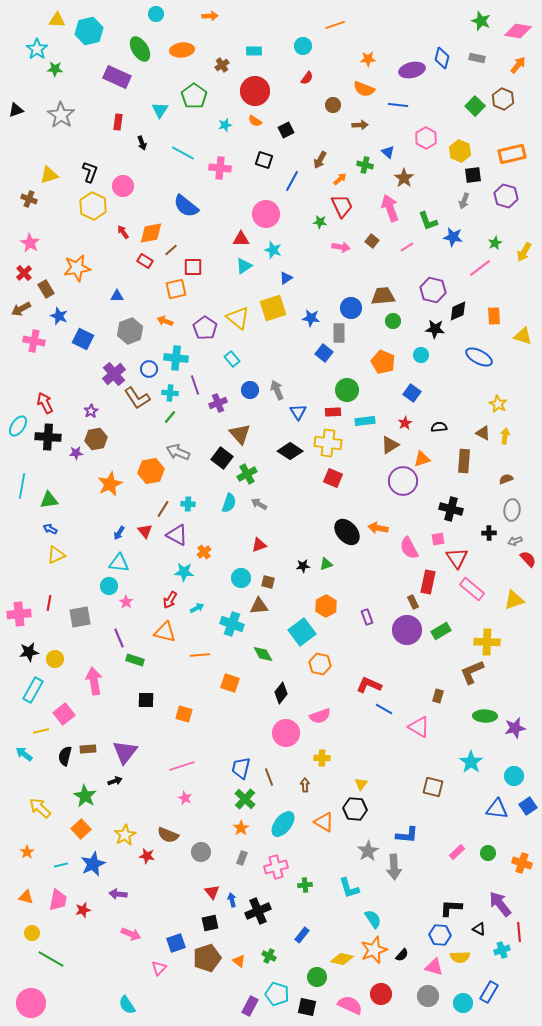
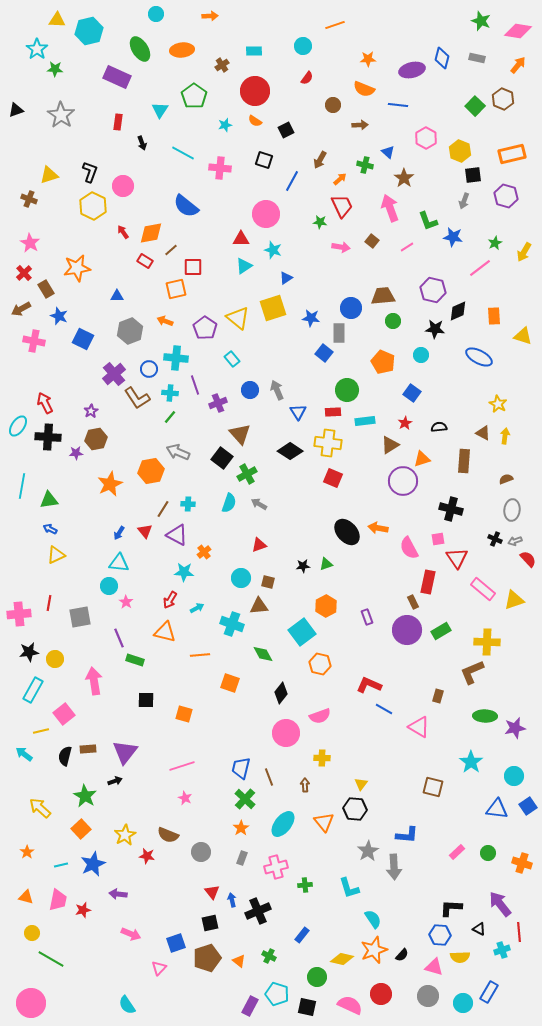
black cross at (489, 533): moved 6 px right, 6 px down; rotated 24 degrees clockwise
pink rectangle at (472, 589): moved 11 px right
orange triangle at (324, 822): rotated 20 degrees clockwise
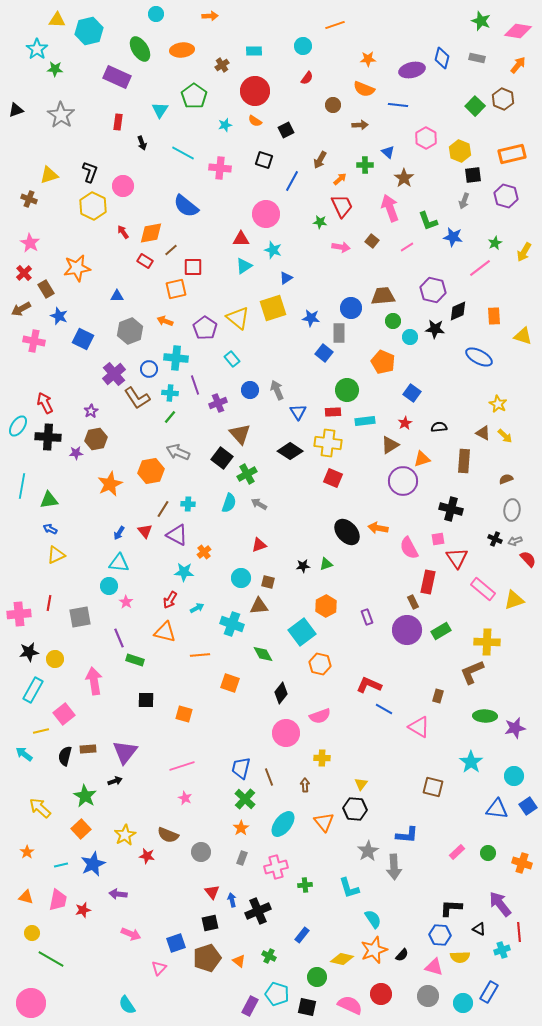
green cross at (365, 165): rotated 14 degrees counterclockwise
cyan circle at (421, 355): moved 11 px left, 18 px up
yellow arrow at (505, 436): rotated 126 degrees clockwise
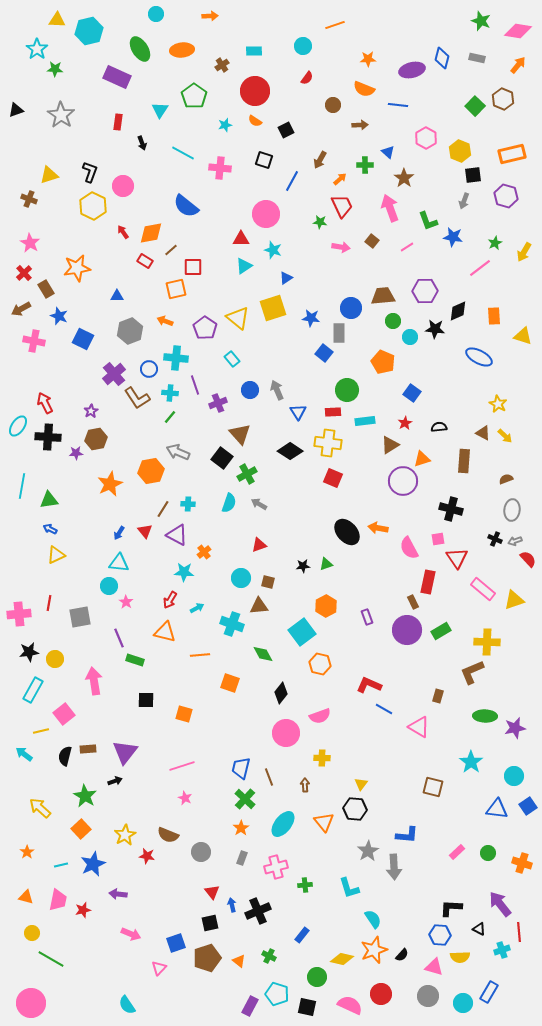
purple hexagon at (433, 290): moved 8 px left, 1 px down; rotated 15 degrees counterclockwise
blue arrow at (232, 900): moved 5 px down
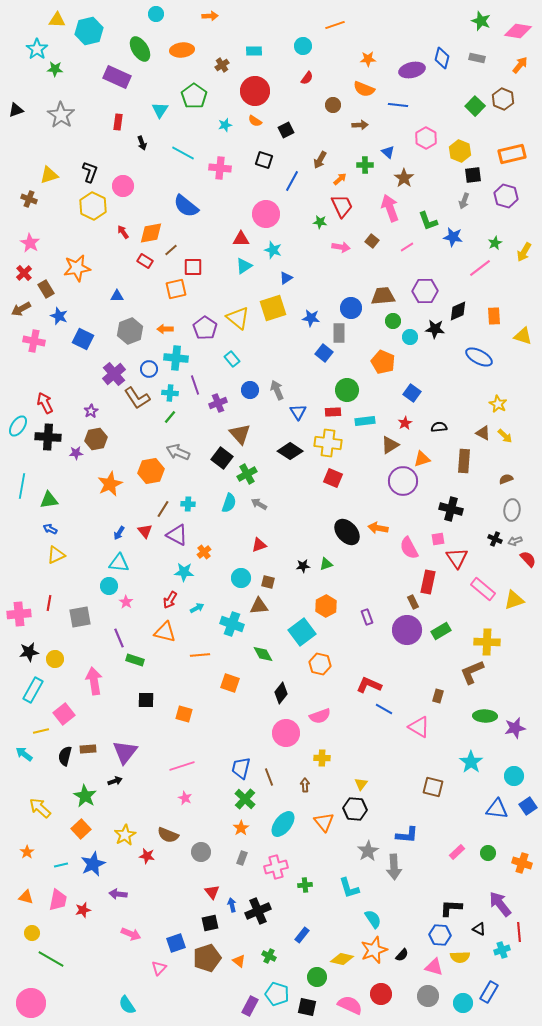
orange arrow at (518, 65): moved 2 px right
orange arrow at (165, 321): moved 8 px down; rotated 21 degrees counterclockwise
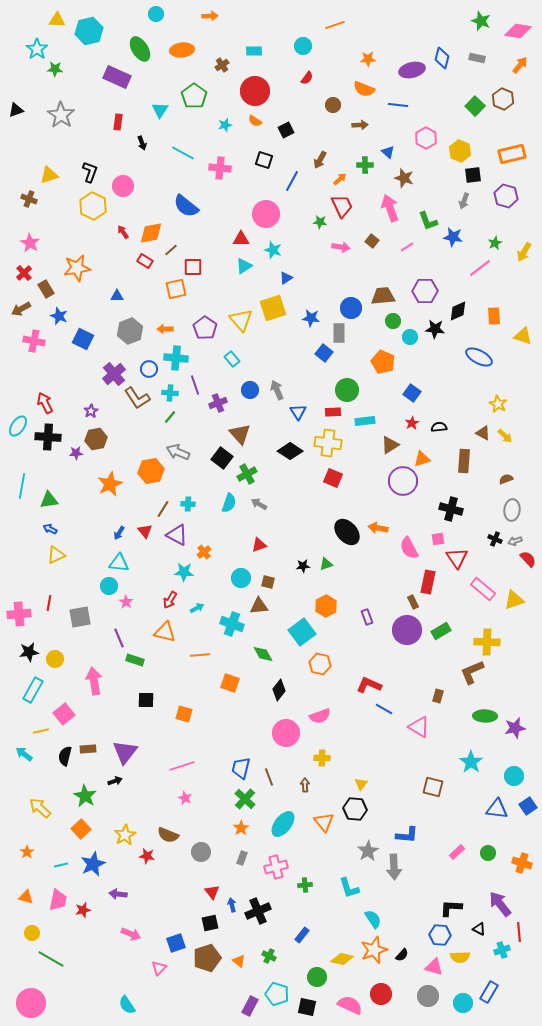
brown star at (404, 178): rotated 18 degrees counterclockwise
yellow triangle at (238, 318): moved 3 px right, 2 px down; rotated 10 degrees clockwise
red star at (405, 423): moved 7 px right
black diamond at (281, 693): moved 2 px left, 3 px up
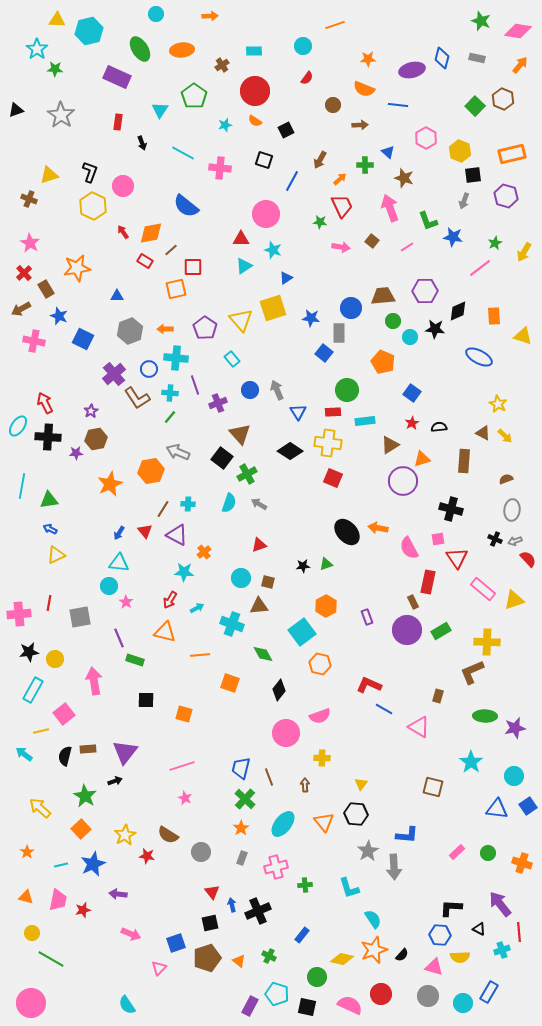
black hexagon at (355, 809): moved 1 px right, 5 px down
brown semicircle at (168, 835): rotated 10 degrees clockwise
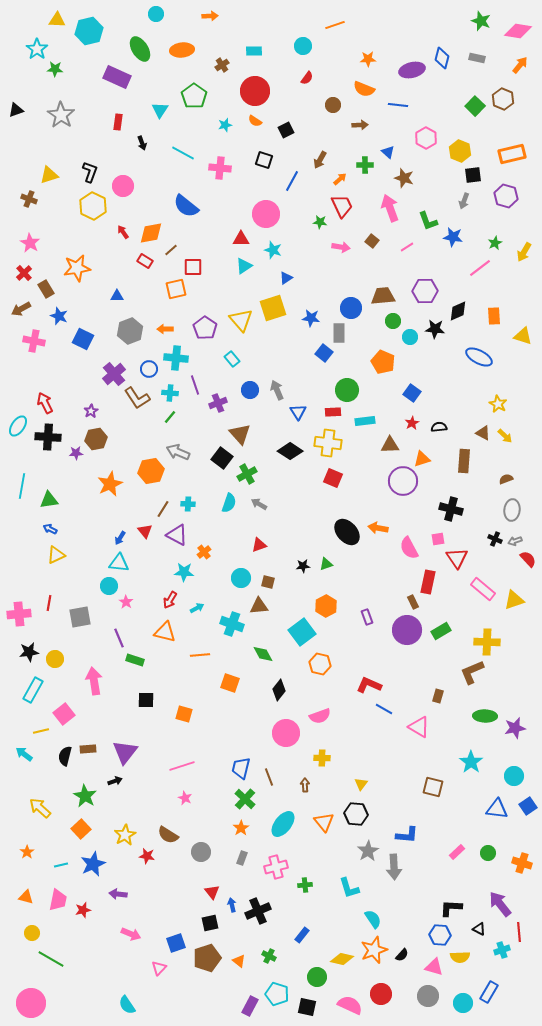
brown triangle at (390, 445): rotated 30 degrees clockwise
blue arrow at (119, 533): moved 1 px right, 5 px down
